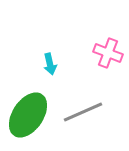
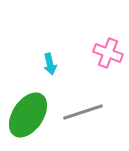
gray line: rotated 6 degrees clockwise
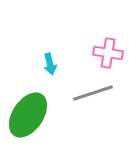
pink cross: rotated 12 degrees counterclockwise
gray line: moved 10 px right, 19 px up
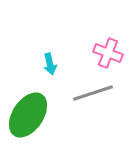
pink cross: rotated 12 degrees clockwise
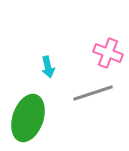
cyan arrow: moved 2 px left, 3 px down
green ellipse: moved 3 px down; rotated 15 degrees counterclockwise
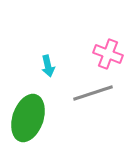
pink cross: moved 1 px down
cyan arrow: moved 1 px up
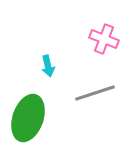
pink cross: moved 4 px left, 15 px up
gray line: moved 2 px right
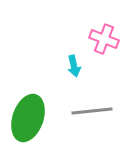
cyan arrow: moved 26 px right
gray line: moved 3 px left, 18 px down; rotated 12 degrees clockwise
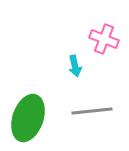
cyan arrow: moved 1 px right
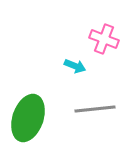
cyan arrow: rotated 55 degrees counterclockwise
gray line: moved 3 px right, 2 px up
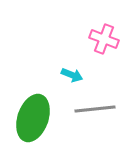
cyan arrow: moved 3 px left, 9 px down
green ellipse: moved 5 px right
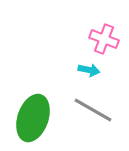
cyan arrow: moved 17 px right, 5 px up; rotated 10 degrees counterclockwise
gray line: moved 2 px left, 1 px down; rotated 36 degrees clockwise
